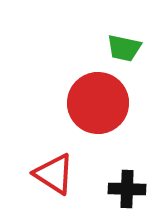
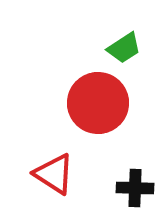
green trapezoid: rotated 45 degrees counterclockwise
black cross: moved 8 px right, 1 px up
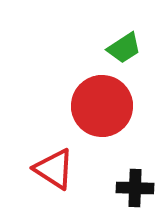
red circle: moved 4 px right, 3 px down
red triangle: moved 5 px up
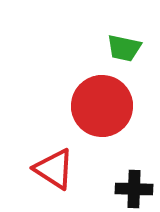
green trapezoid: rotated 45 degrees clockwise
black cross: moved 1 px left, 1 px down
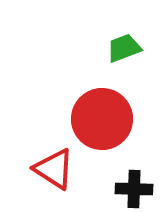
green trapezoid: rotated 147 degrees clockwise
red circle: moved 13 px down
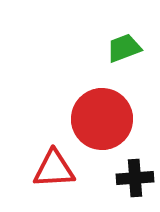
red triangle: rotated 36 degrees counterclockwise
black cross: moved 1 px right, 11 px up; rotated 6 degrees counterclockwise
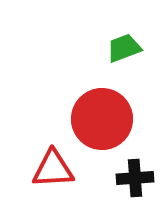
red triangle: moved 1 px left
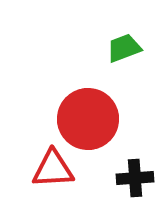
red circle: moved 14 px left
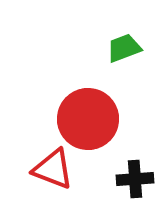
red triangle: rotated 24 degrees clockwise
black cross: moved 1 px down
